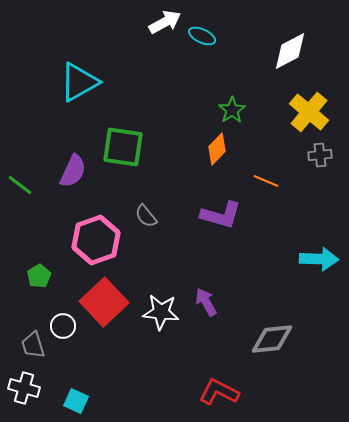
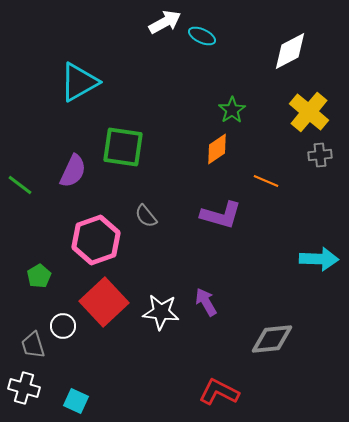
orange diamond: rotated 12 degrees clockwise
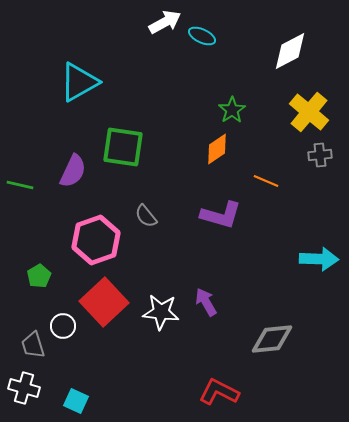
green line: rotated 24 degrees counterclockwise
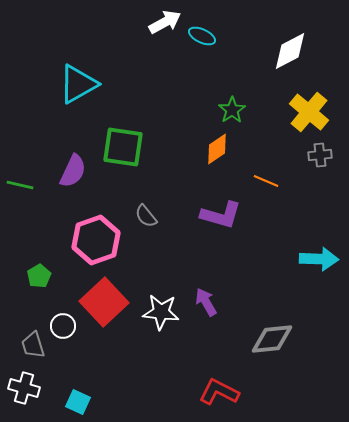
cyan triangle: moved 1 px left, 2 px down
cyan square: moved 2 px right, 1 px down
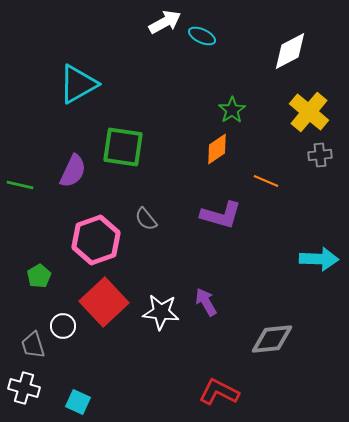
gray semicircle: moved 3 px down
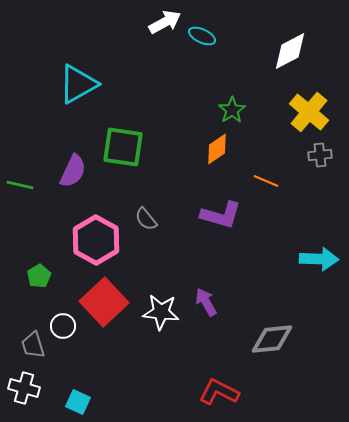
pink hexagon: rotated 12 degrees counterclockwise
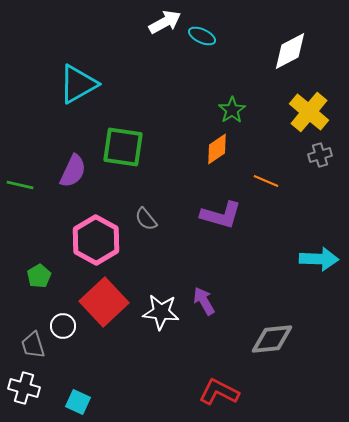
gray cross: rotated 10 degrees counterclockwise
purple arrow: moved 2 px left, 1 px up
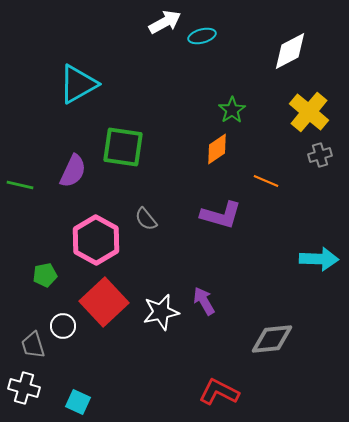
cyan ellipse: rotated 40 degrees counterclockwise
green pentagon: moved 6 px right, 1 px up; rotated 20 degrees clockwise
white star: rotated 18 degrees counterclockwise
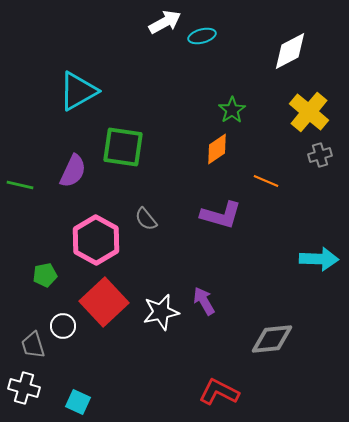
cyan triangle: moved 7 px down
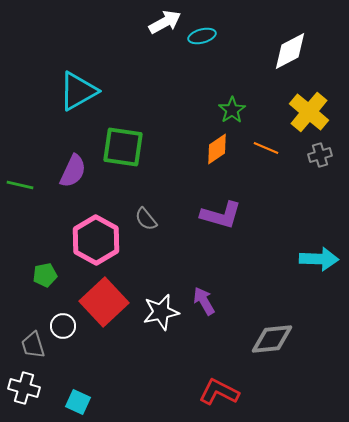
orange line: moved 33 px up
